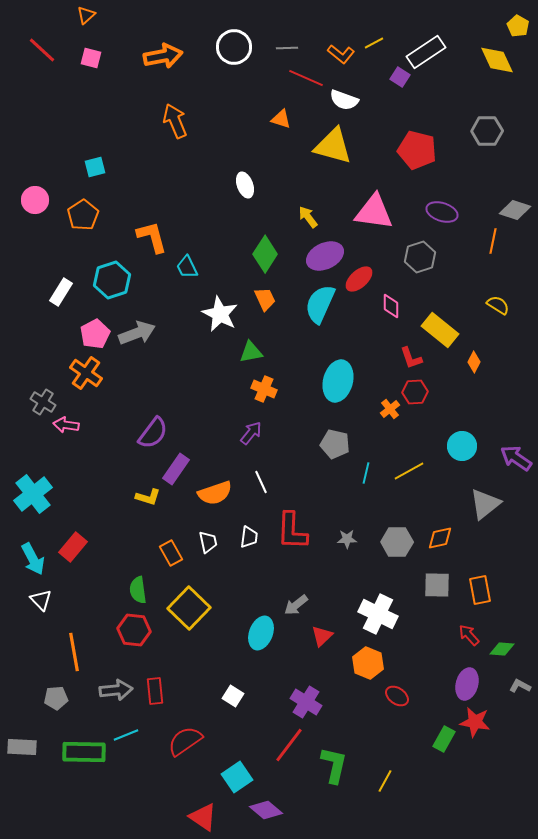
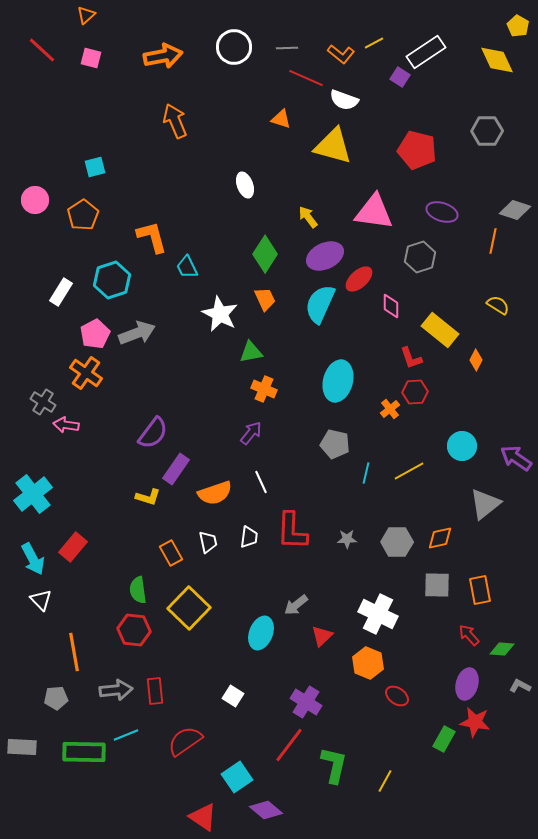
orange diamond at (474, 362): moved 2 px right, 2 px up
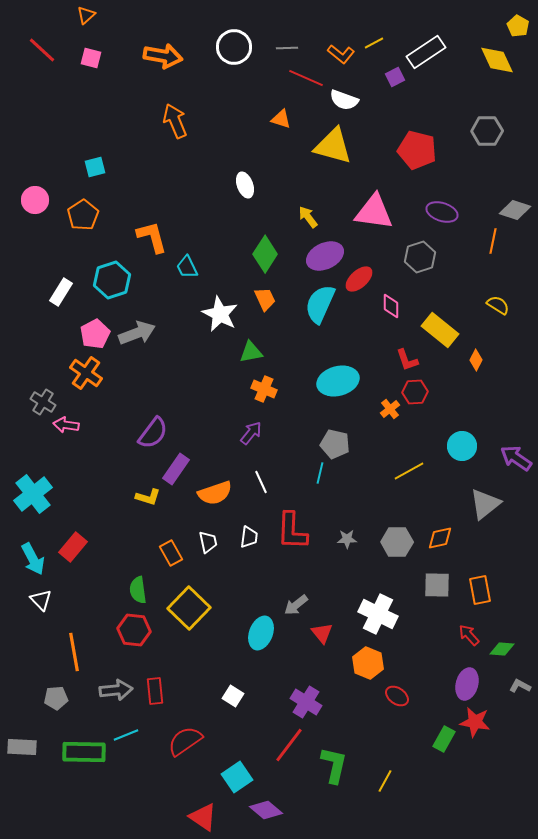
orange arrow at (163, 56): rotated 21 degrees clockwise
purple square at (400, 77): moved 5 px left; rotated 30 degrees clockwise
red L-shape at (411, 358): moved 4 px left, 2 px down
cyan ellipse at (338, 381): rotated 60 degrees clockwise
cyan line at (366, 473): moved 46 px left
red triangle at (322, 636): moved 3 px up; rotated 25 degrees counterclockwise
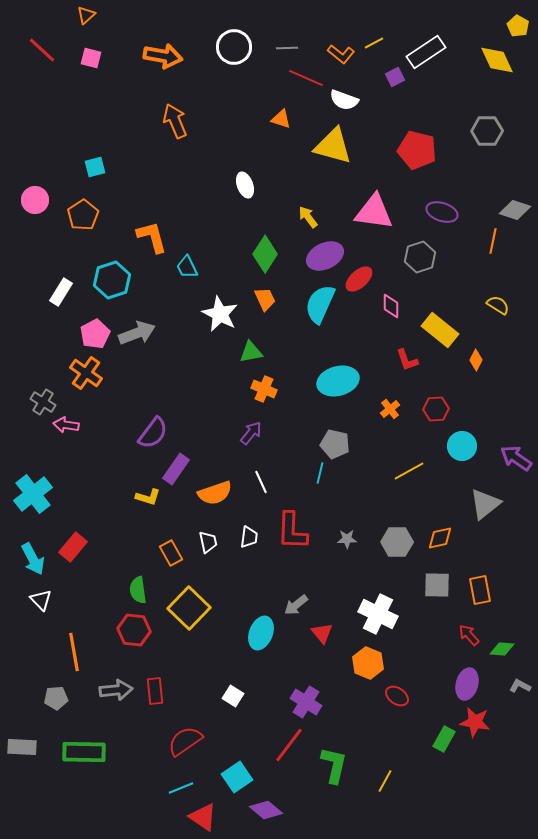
red hexagon at (415, 392): moved 21 px right, 17 px down
cyan line at (126, 735): moved 55 px right, 53 px down
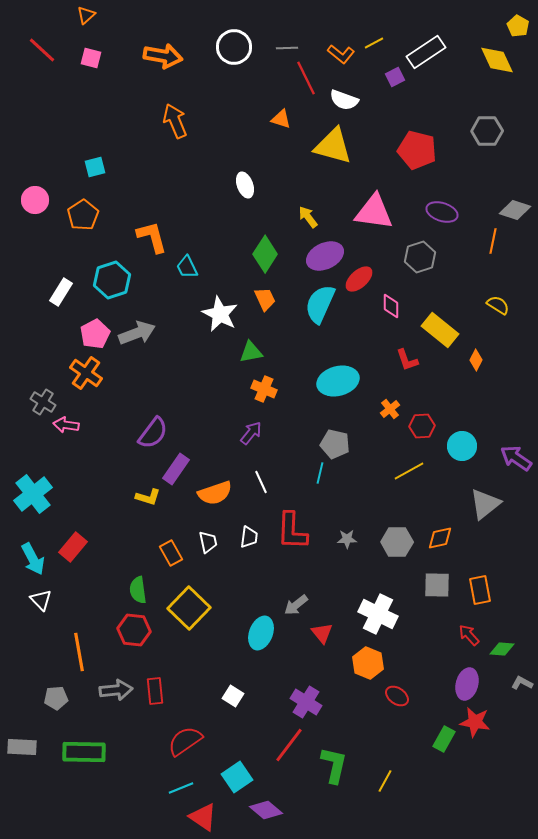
red line at (306, 78): rotated 40 degrees clockwise
red hexagon at (436, 409): moved 14 px left, 17 px down
orange line at (74, 652): moved 5 px right
gray L-shape at (520, 686): moved 2 px right, 3 px up
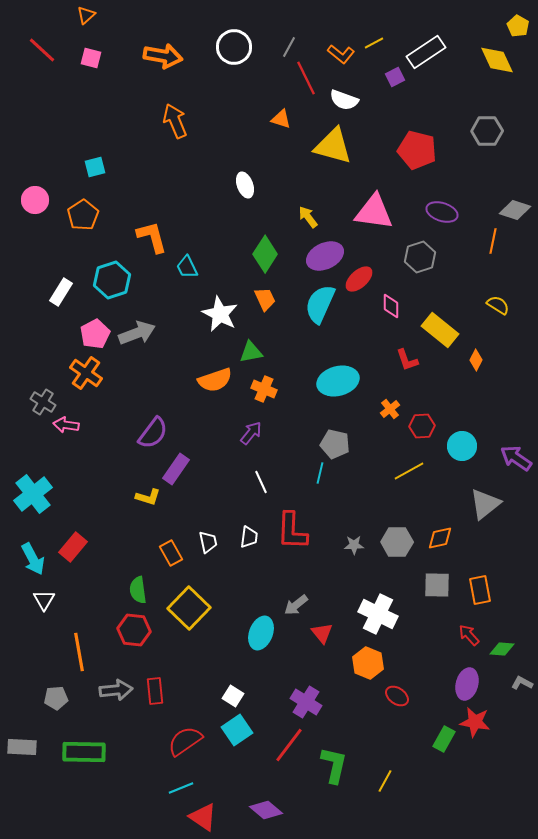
gray line at (287, 48): moved 2 px right, 1 px up; rotated 60 degrees counterclockwise
orange semicircle at (215, 493): moved 113 px up
gray star at (347, 539): moved 7 px right, 6 px down
white triangle at (41, 600): moved 3 px right; rotated 15 degrees clockwise
cyan square at (237, 777): moved 47 px up
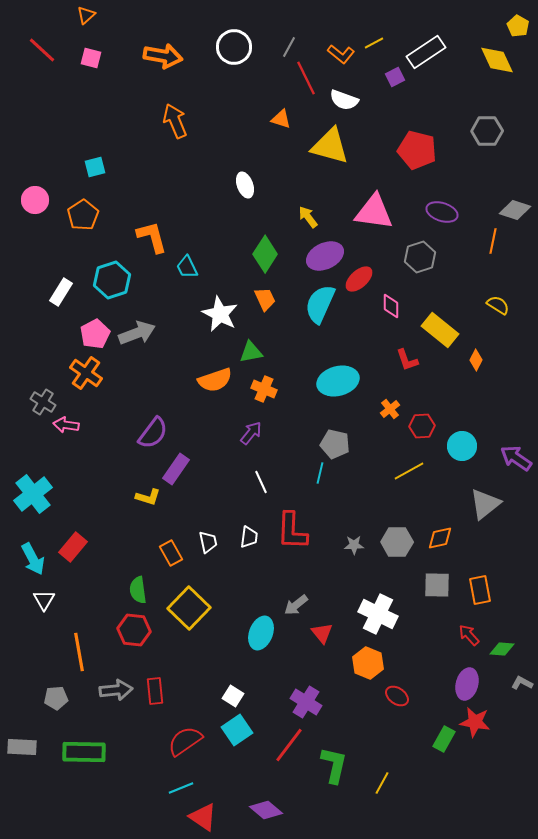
yellow triangle at (333, 146): moved 3 px left
yellow line at (385, 781): moved 3 px left, 2 px down
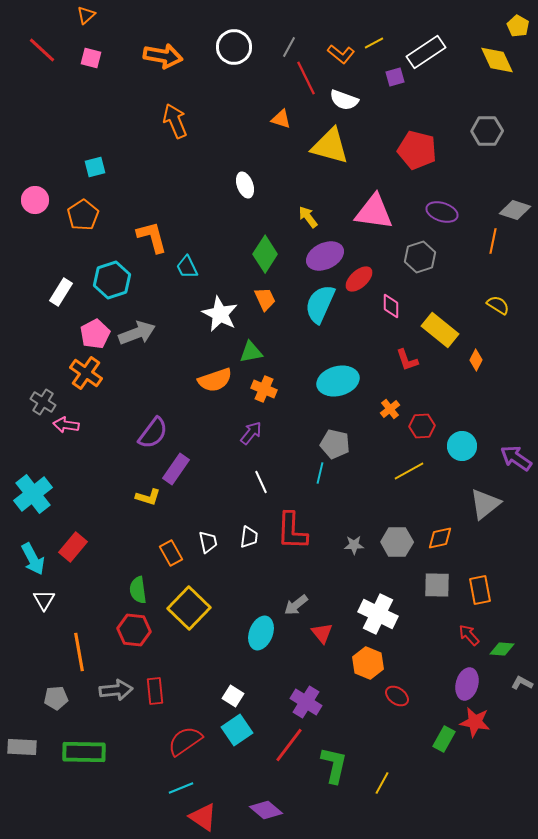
purple square at (395, 77): rotated 12 degrees clockwise
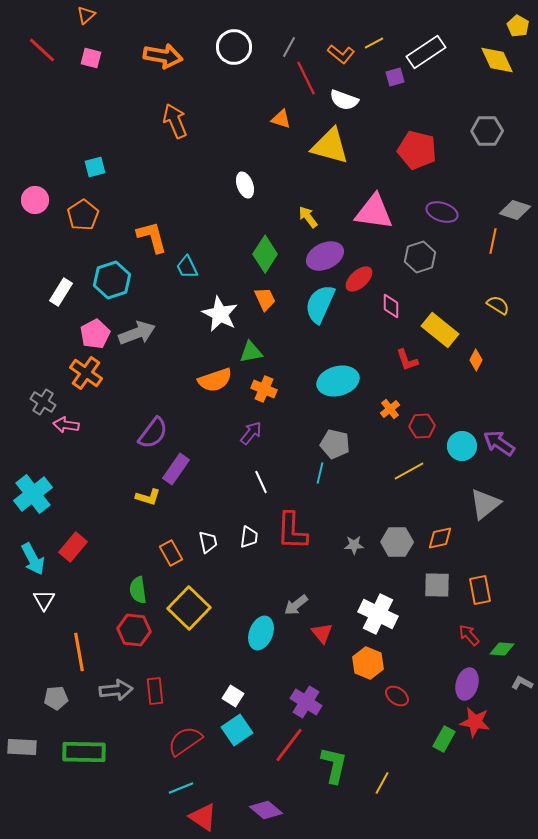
purple arrow at (516, 458): moved 17 px left, 15 px up
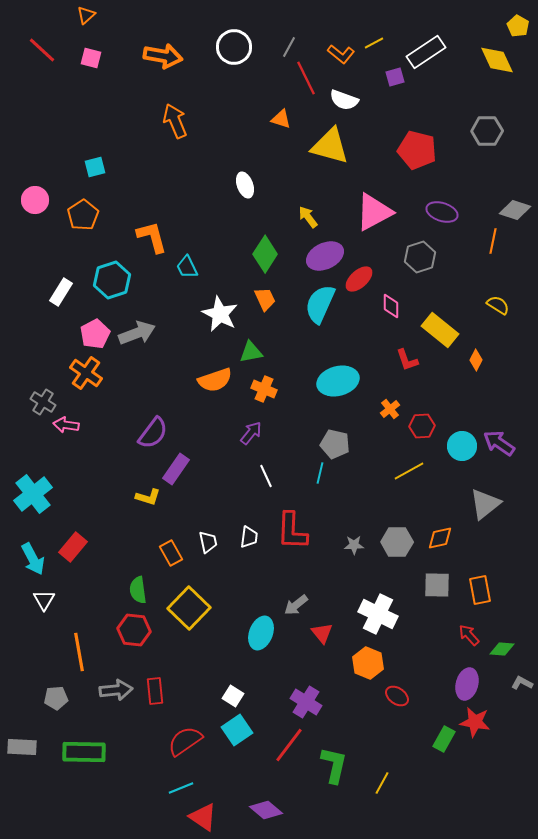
pink triangle at (374, 212): rotated 36 degrees counterclockwise
white line at (261, 482): moved 5 px right, 6 px up
